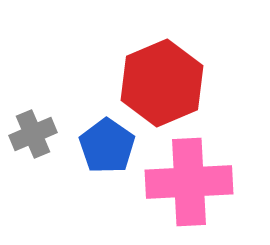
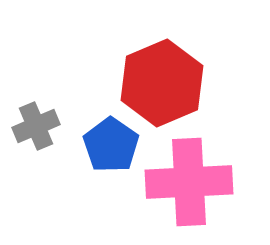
gray cross: moved 3 px right, 8 px up
blue pentagon: moved 4 px right, 1 px up
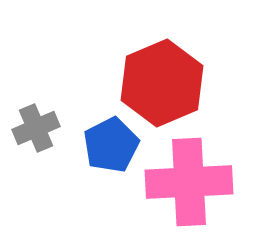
gray cross: moved 2 px down
blue pentagon: rotated 10 degrees clockwise
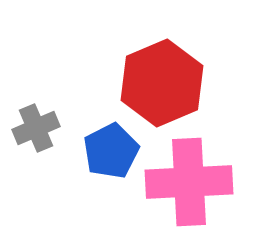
blue pentagon: moved 6 px down
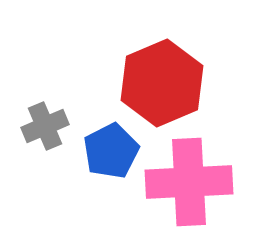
gray cross: moved 9 px right, 2 px up
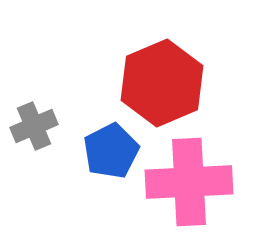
gray cross: moved 11 px left
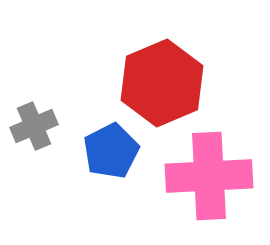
pink cross: moved 20 px right, 6 px up
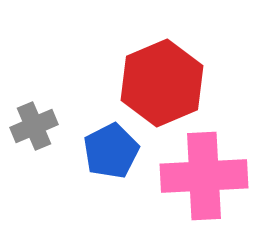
pink cross: moved 5 px left
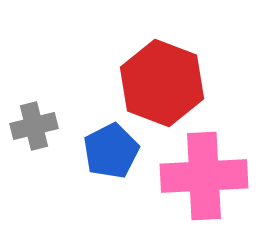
red hexagon: rotated 16 degrees counterclockwise
gray cross: rotated 9 degrees clockwise
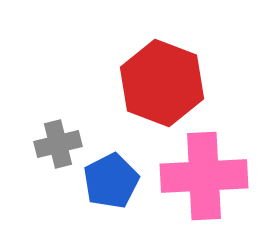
gray cross: moved 24 px right, 18 px down
blue pentagon: moved 30 px down
